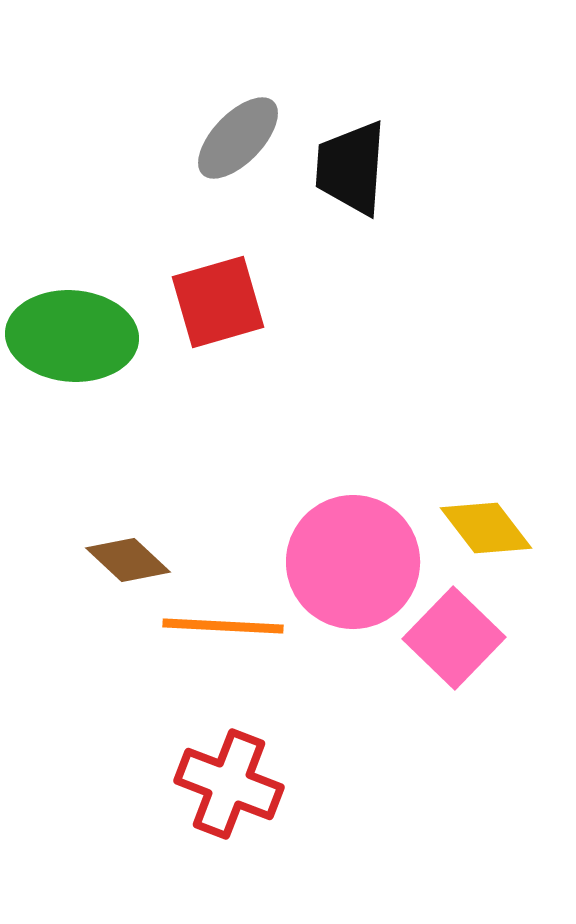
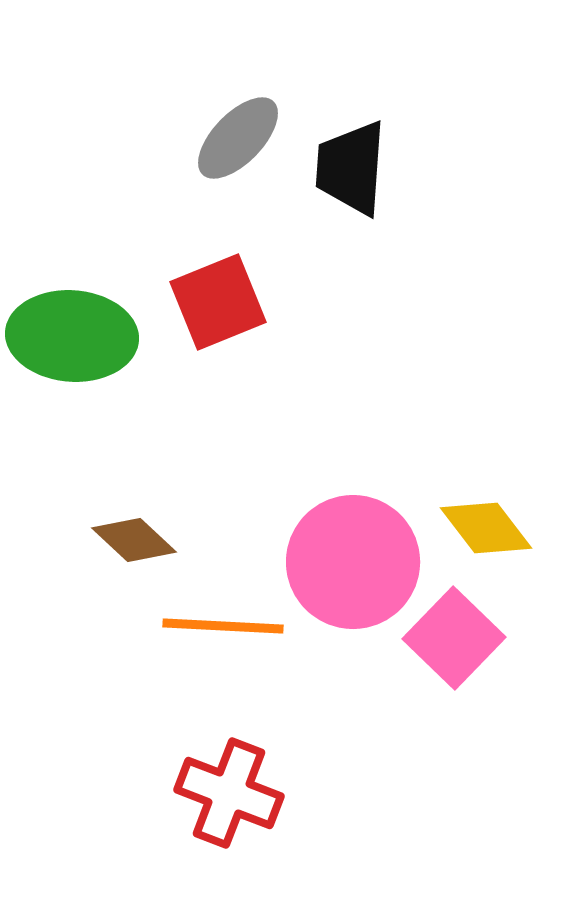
red square: rotated 6 degrees counterclockwise
brown diamond: moved 6 px right, 20 px up
red cross: moved 9 px down
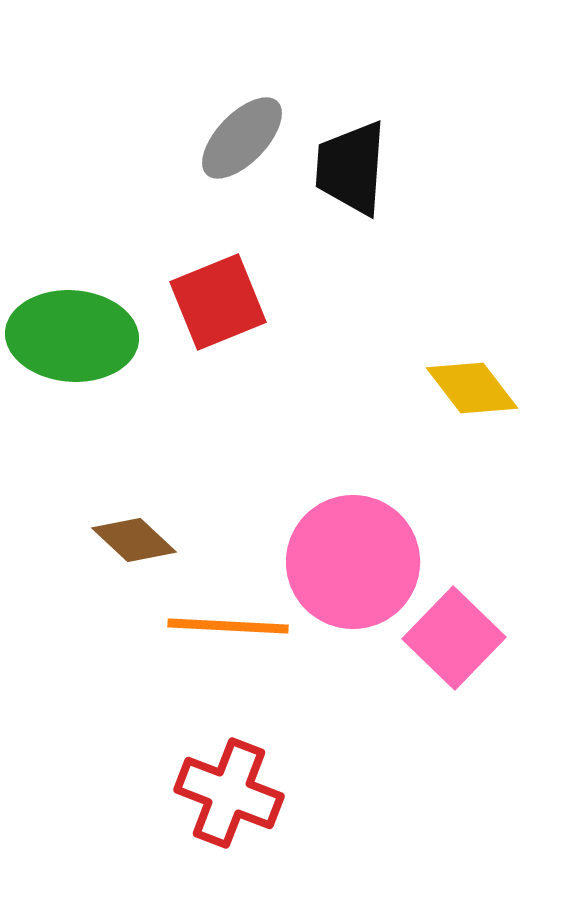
gray ellipse: moved 4 px right
yellow diamond: moved 14 px left, 140 px up
orange line: moved 5 px right
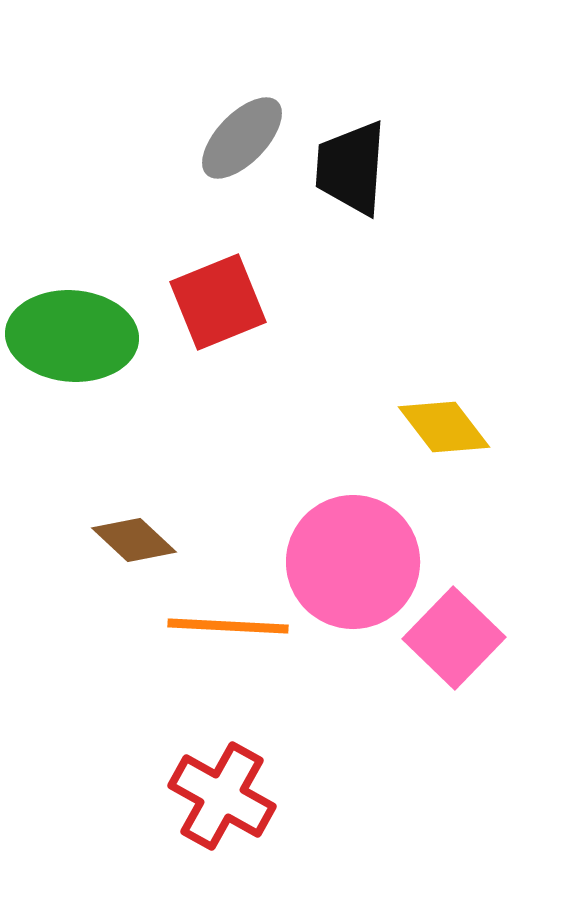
yellow diamond: moved 28 px left, 39 px down
red cross: moved 7 px left, 3 px down; rotated 8 degrees clockwise
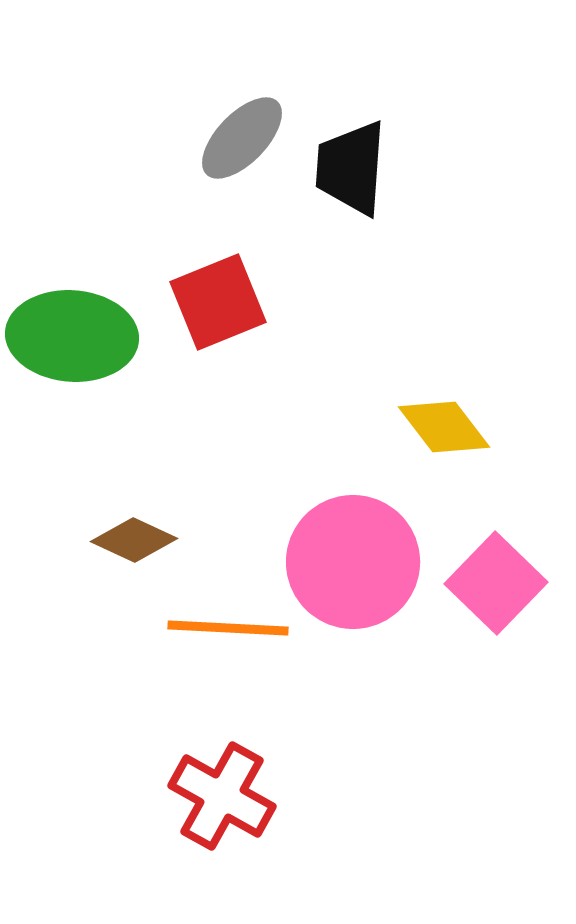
brown diamond: rotated 18 degrees counterclockwise
orange line: moved 2 px down
pink square: moved 42 px right, 55 px up
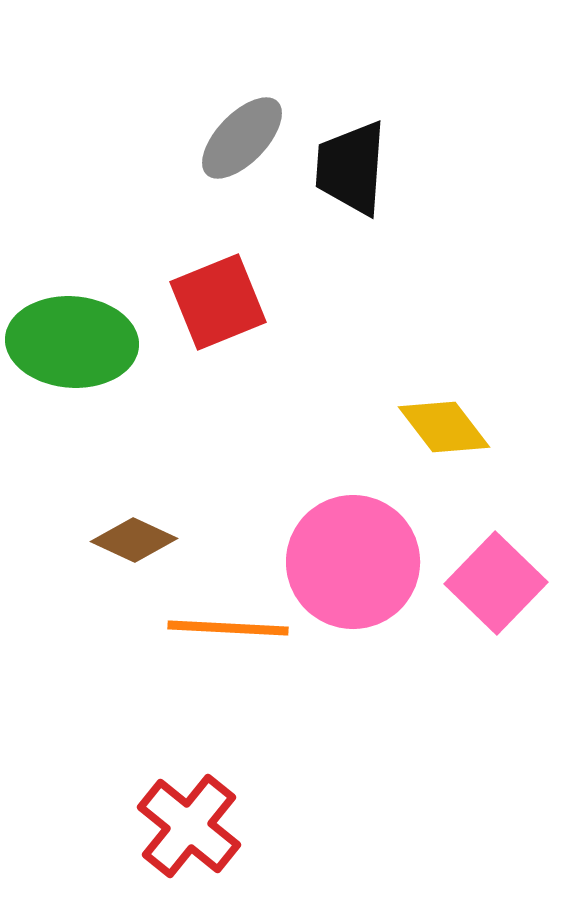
green ellipse: moved 6 px down
red cross: moved 33 px left, 30 px down; rotated 10 degrees clockwise
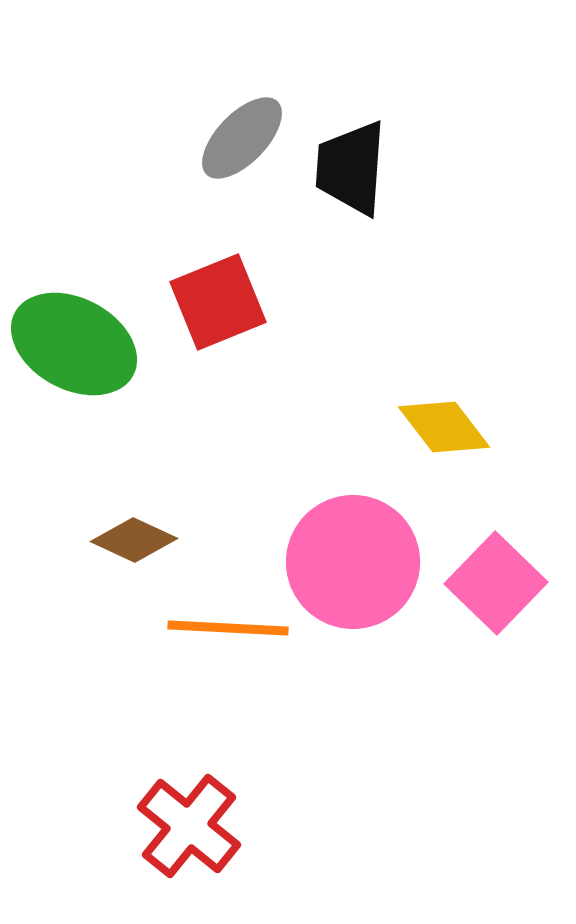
green ellipse: moved 2 px right, 2 px down; rotated 24 degrees clockwise
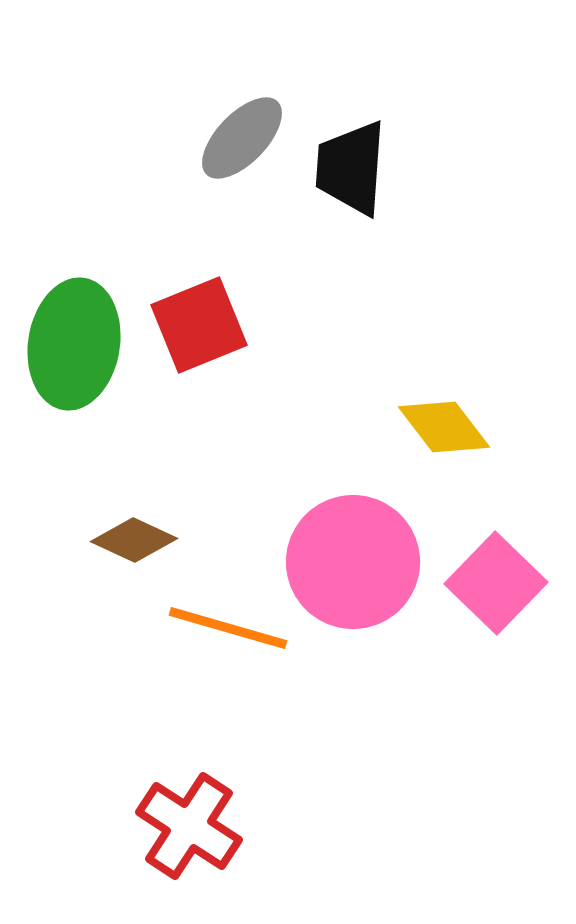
red square: moved 19 px left, 23 px down
green ellipse: rotated 71 degrees clockwise
orange line: rotated 13 degrees clockwise
red cross: rotated 6 degrees counterclockwise
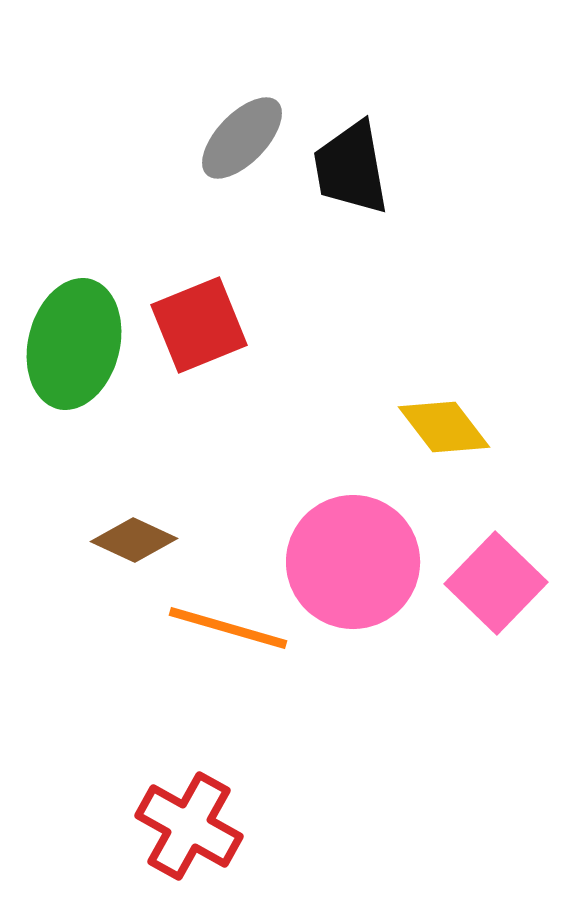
black trapezoid: rotated 14 degrees counterclockwise
green ellipse: rotated 5 degrees clockwise
red cross: rotated 4 degrees counterclockwise
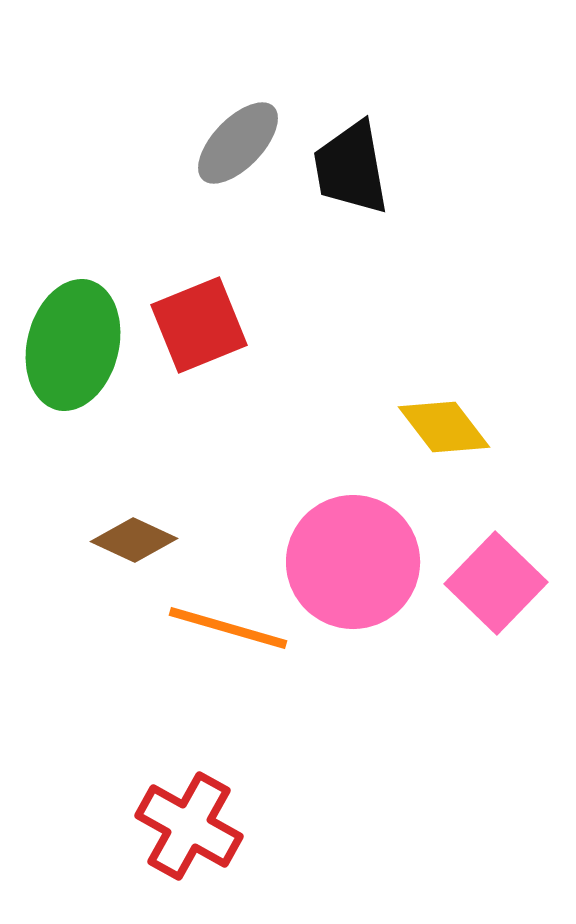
gray ellipse: moved 4 px left, 5 px down
green ellipse: moved 1 px left, 1 px down
